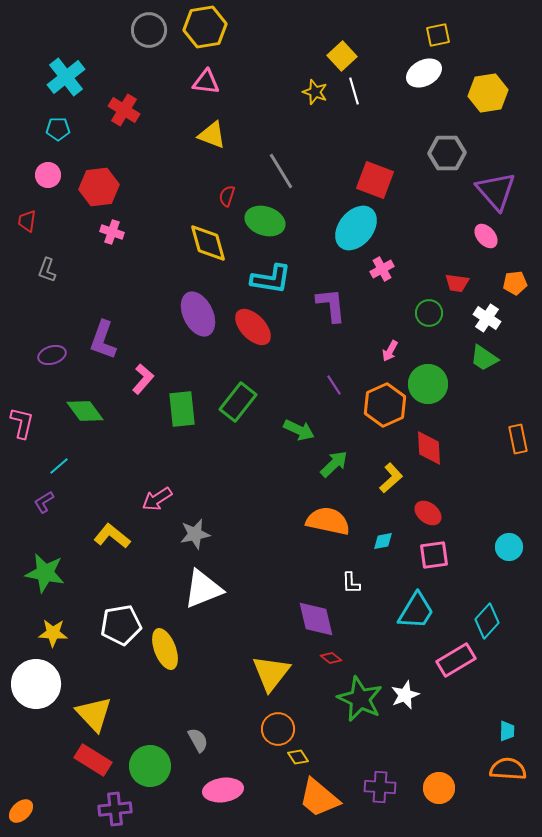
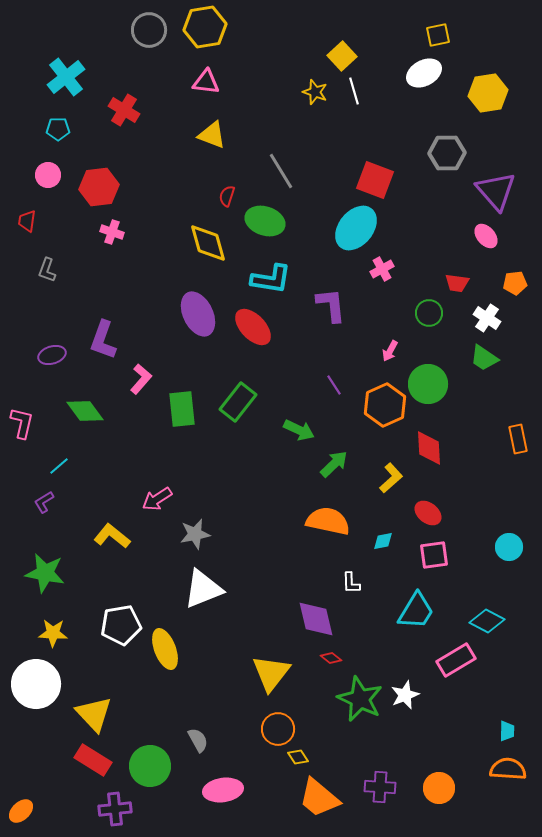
pink L-shape at (143, 379): moved 2 px left
cyan diamond at (487, 621): rotated 76 degrees clockwise
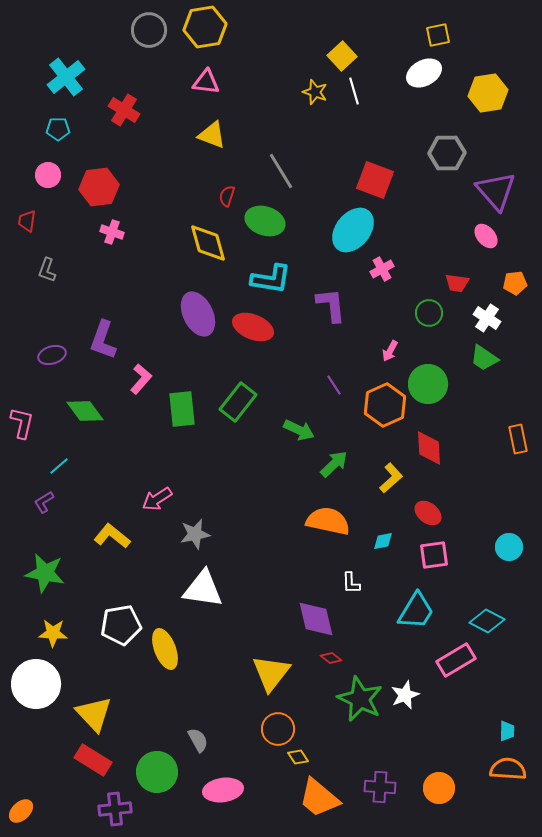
cyan ellipse at (356, 228): moved 3 px left, 2 px down
red ellipse at (253, 327): rotated 24 degrees counterclockwise
white triangle at (203, 589): rotated 30 degrees clockwise
green circle at (150, 766): moved 7 px right, 6 px down
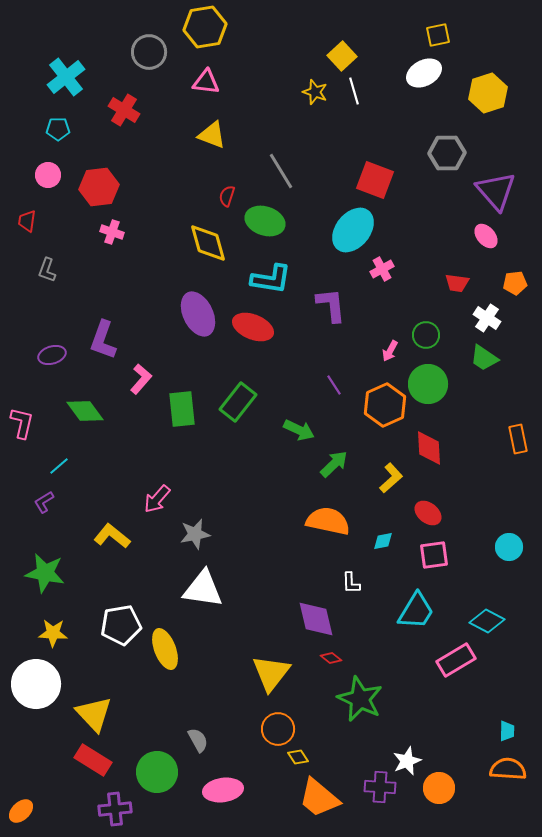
gray circle at (149, 30): moved 22 px down
yellow hexagon at (488, 93): rotated 9 degrees counterclockwise
green circle at (429, 313): moved 3 px left, 22 px down
pink arrow at (157, 499): rotated 16 degrees counterclockwise
white star at (405, 695): moved 2 px right, 66 px down
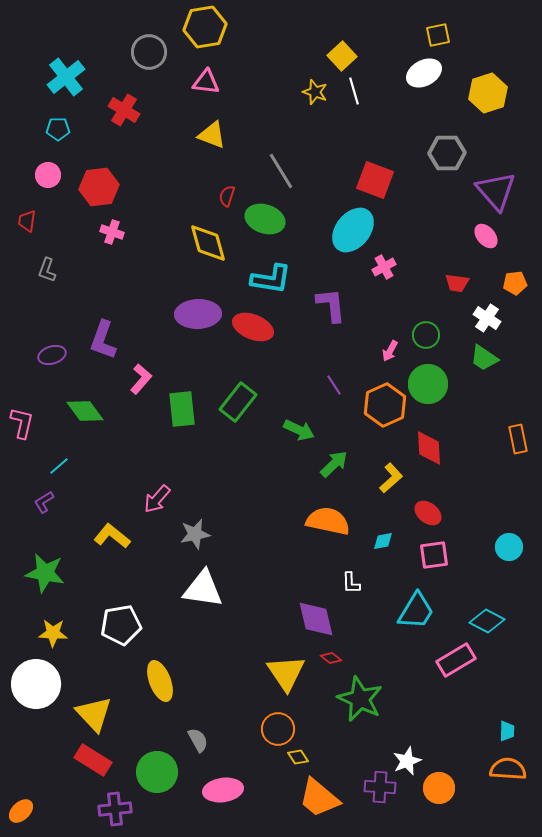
green ellipse at (265, 221): moved 2 px up
pink cross at (382, 269): moved 2 px right, 2 px up
purple ellipse at (198, 314): rotated 66 degrees counterclockwise
yellow ellipse at (165, 649): moved 5 px left, 32 px down
yellow triangle at (271, 673): moved 15 px right; rotated 12 degrees counterclockwise
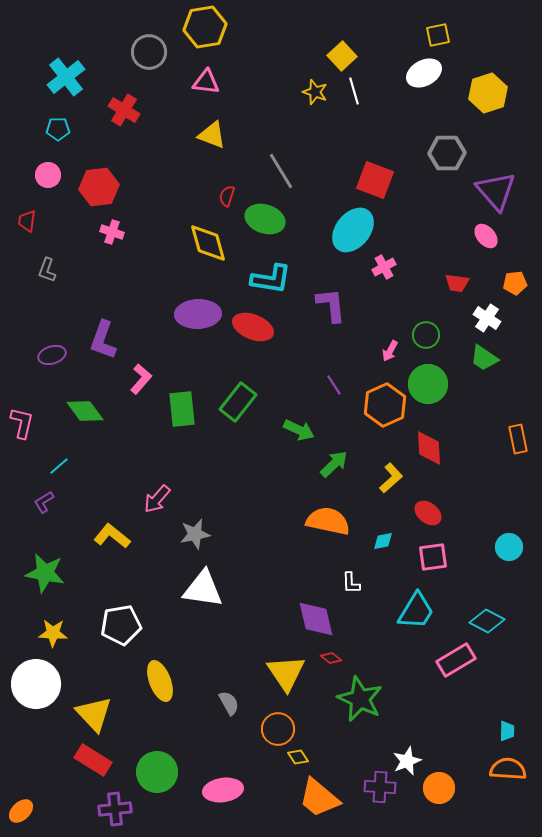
pink square at (434, 555): moved 1 px left, 2 px down
gray semicircle at (198, 740): moved 31 px right, 37 px up
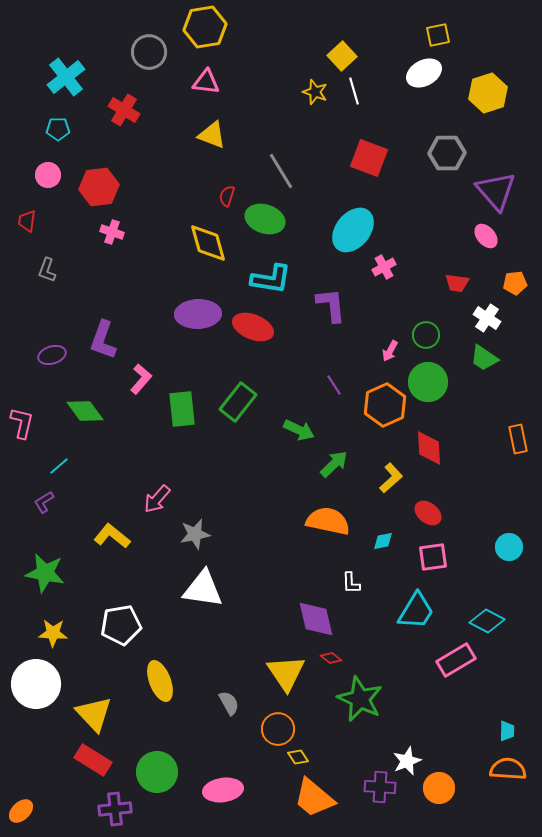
red square at (375, 180): moved 6 px left, 22 px up
green circle at (428, 384): moved 2 px up
orange trapezoid at (319, 798): moved 5 px left
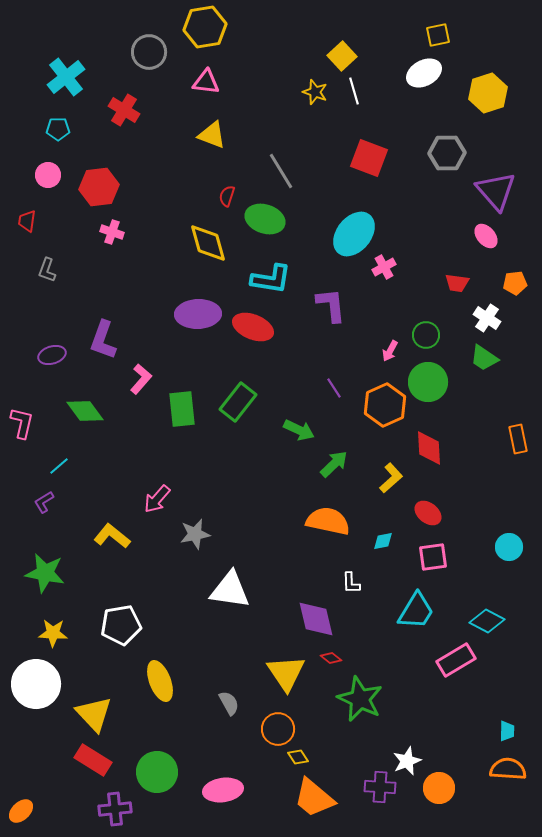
cyan ellipse at (353, 230): moved 1 px right, 4 px down
purple line at (334, 385): moved 3 px down
white triangle at (203, 589): moved 27 px right, 1 px down
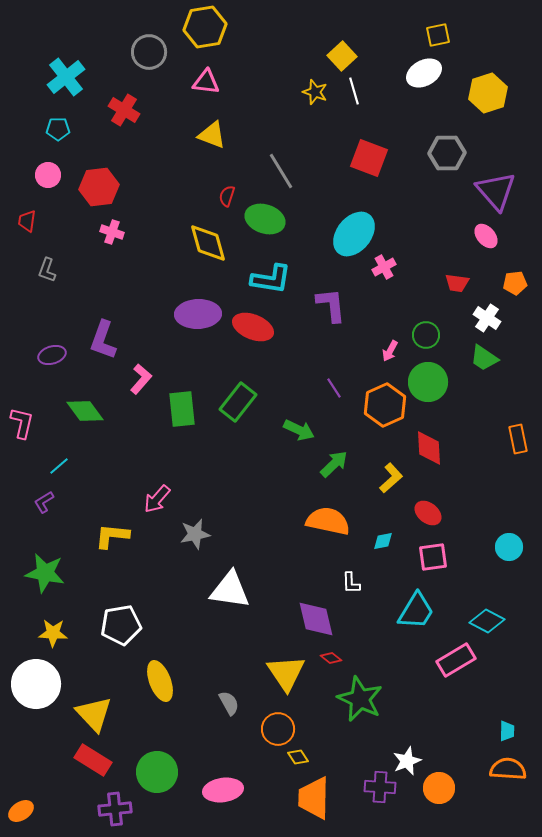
yellow L-shape at (112, 536): rotated 33 degrees counterclockwise
orange trapezoid at (314, 798): rotated 51 degrees clockwise
orange ellipse at (21, 811): rotated 10 degrees clockwise
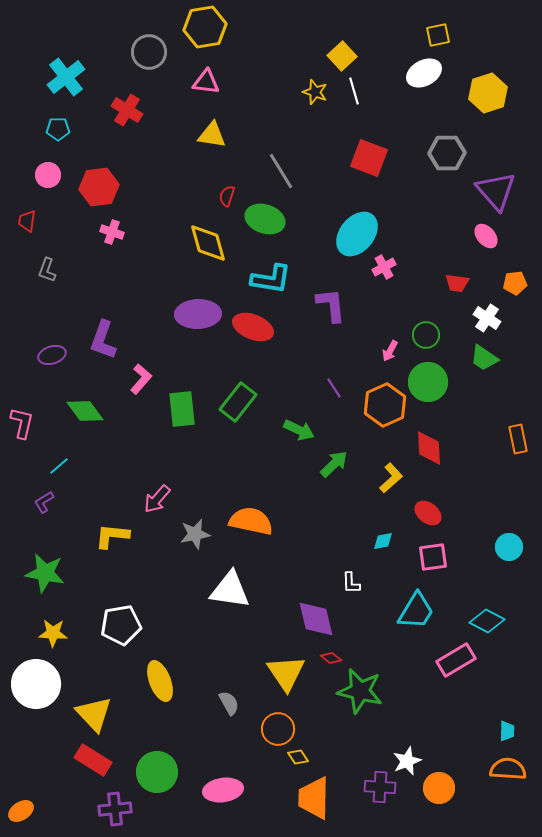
red cross at (124, 110): moved 3 px right
yellow triangle at (212, 135): rotated 12 degrees counterclockwise
cyan ellipse at (354, 234): moved 3 px right
orange semicircle at (328, 521): moved 77 px left
green star at (360, 699): moved 8 px up; rotated 12 degrees counterclockwise
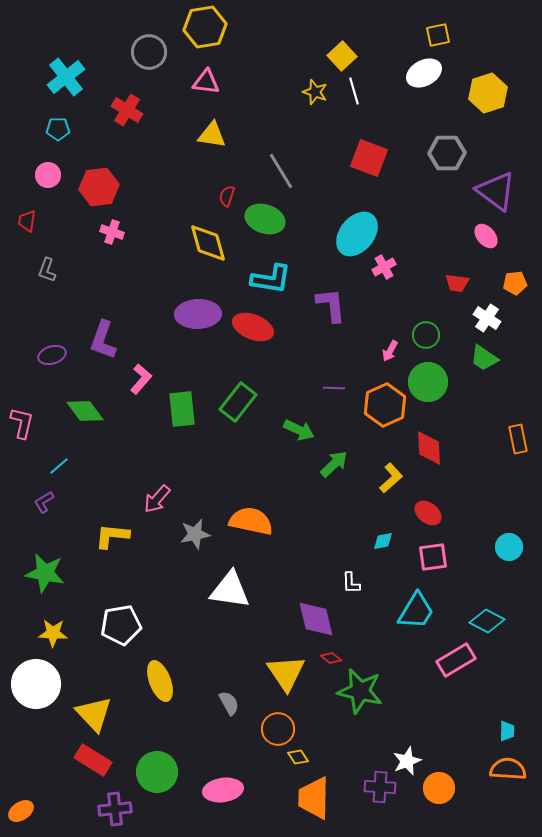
purple triangle at (496, 191): rotated 12 degrees counterclockwise
purple line at (334, 388): rotated 55 degrees counterclockwise
